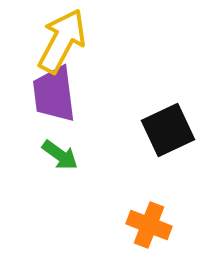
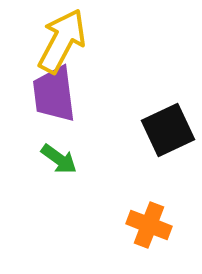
green arrow: moved 1 px left, 4 px down
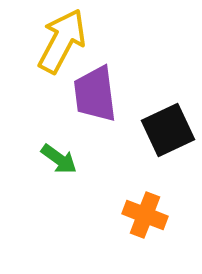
purple trapezoid: moved 41 px right
orange cross: moved 4 px left, 10 px up
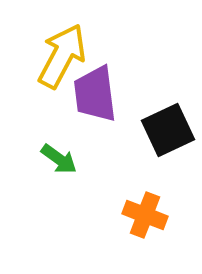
yellow arrow: moved 15 px down
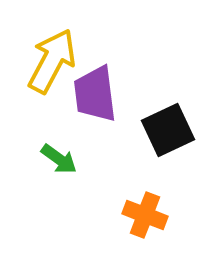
yellow arrow: moved 10 px left, 5 px down
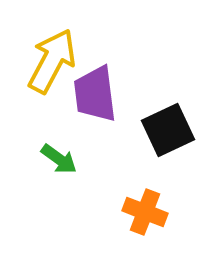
orange cross: moved 3 px up
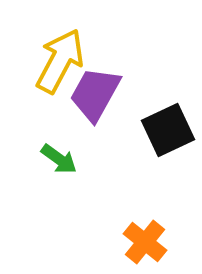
yellow arrow: moved 8 px right
purple trapezoid: rotated 36 degrees clockwise
orange cross: moved 30 px down; rotated 18 degrees clockwise
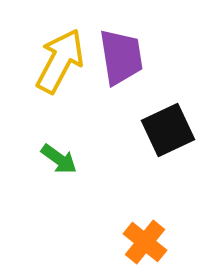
purple trapezoid: moved 26 px right, 37 px up; rotated 142 degrees clockwise
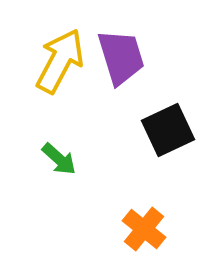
purple trapezoid: rotated 8 degrees counterclockwise
green arrow: rotated 6 degrees clockwise
orange cross: moved 1 px left, 13 px up
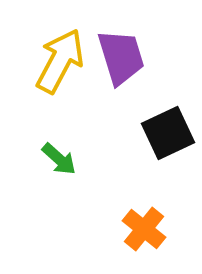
black square: moved 3 px down
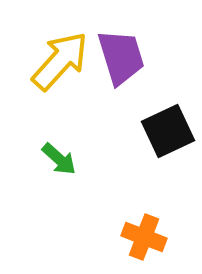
yellow arrow: rotated 14 degrees clockwise
black square: moved 2 px up
orange cross: moved 8 px down; rotated 18 degrees counterclockwise
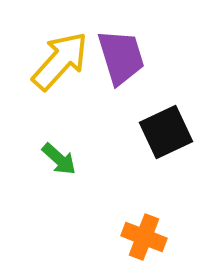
black square: moved 2 px left, 1 px down
